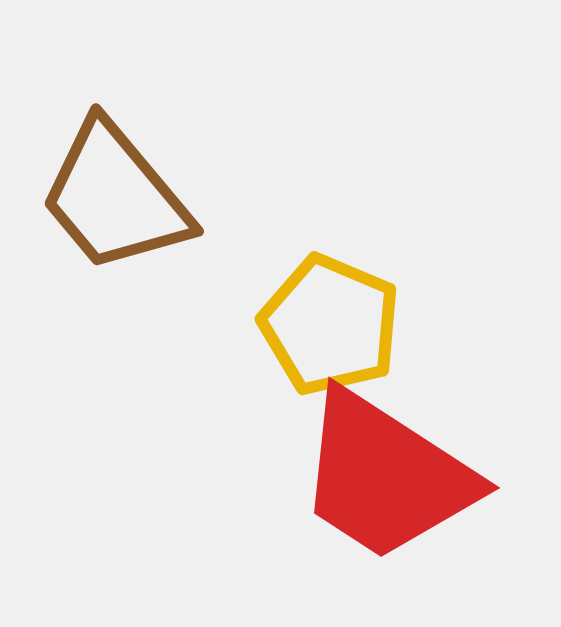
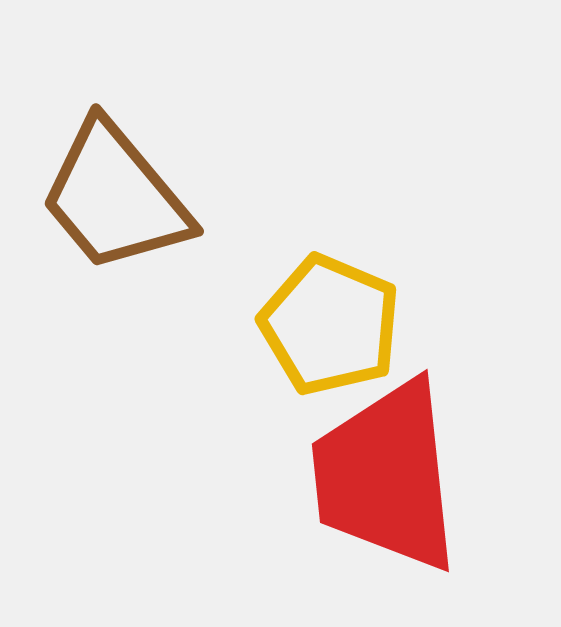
red trapezoid: rotated 51 degrees clockwise
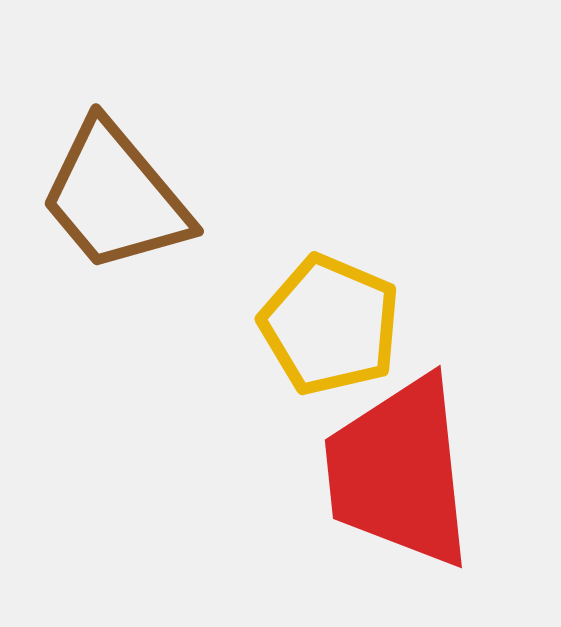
red trapezoid: moved 13 px right, 4 px up
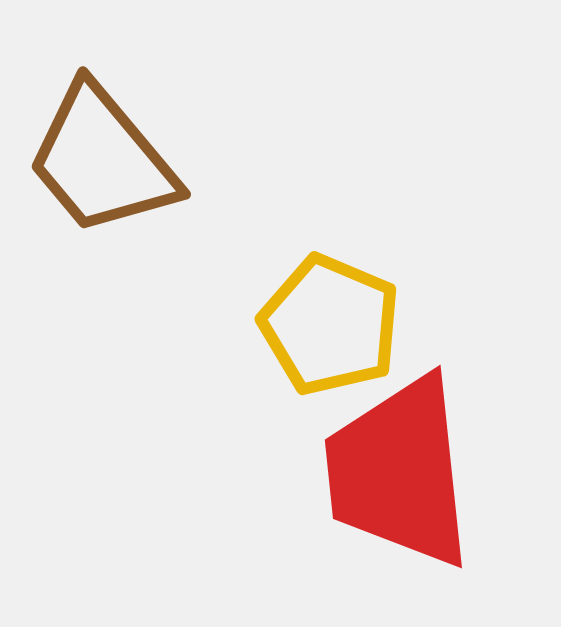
brown trapezoid: moved 13 px left, 37 px up
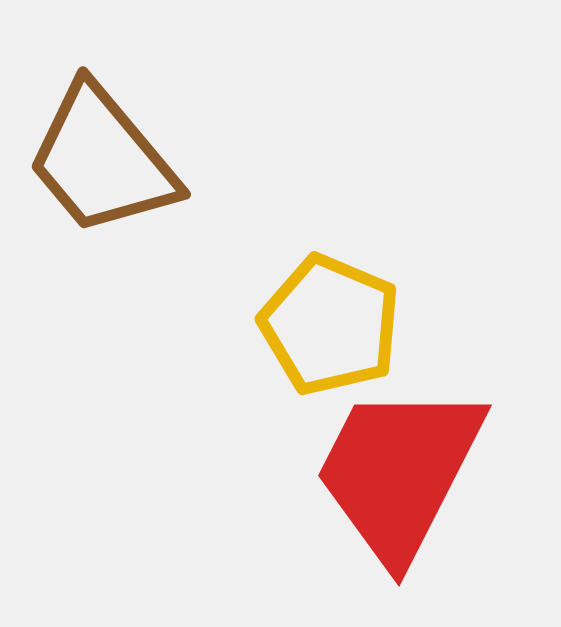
red trapezoid: rotated 33 degrees clockwise
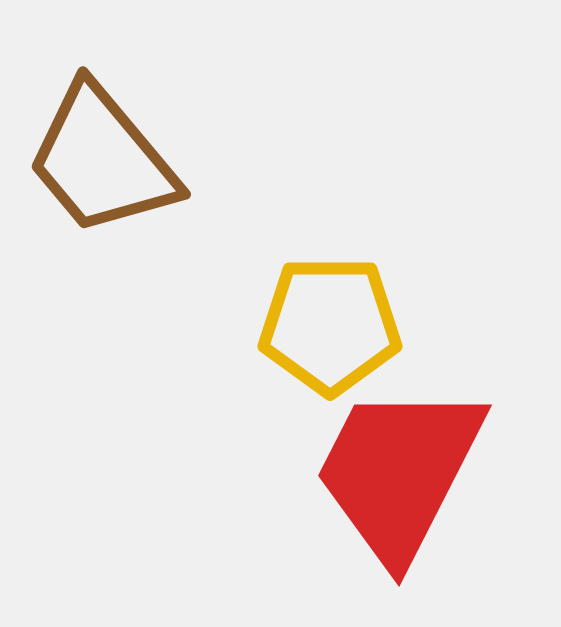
yellow pentagon: rotated 23 degrees counterclockwise
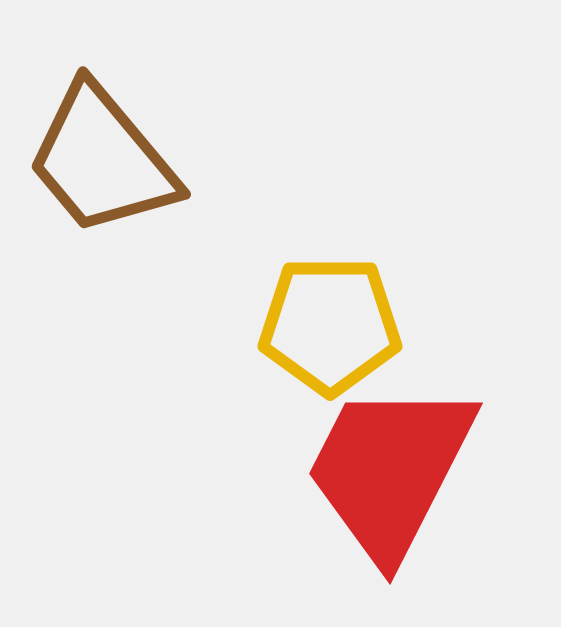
red trapezoid: moved 9 px left, 2 px up
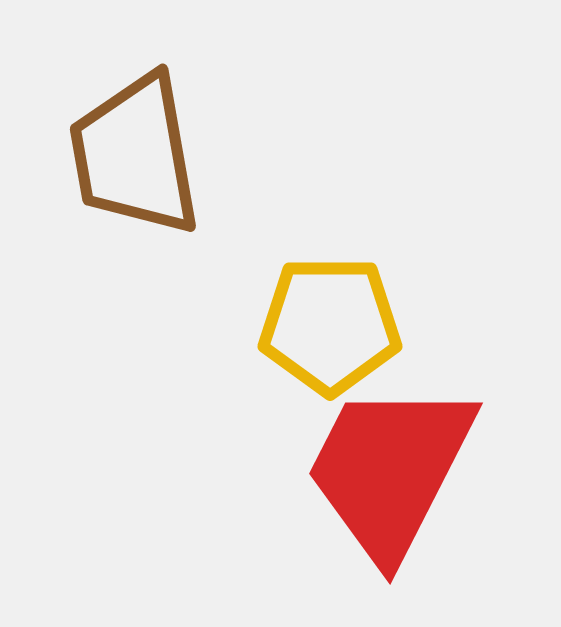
brown trapezoid: moved 33 px right, 5 px up; rotated 30 degrees clockwise
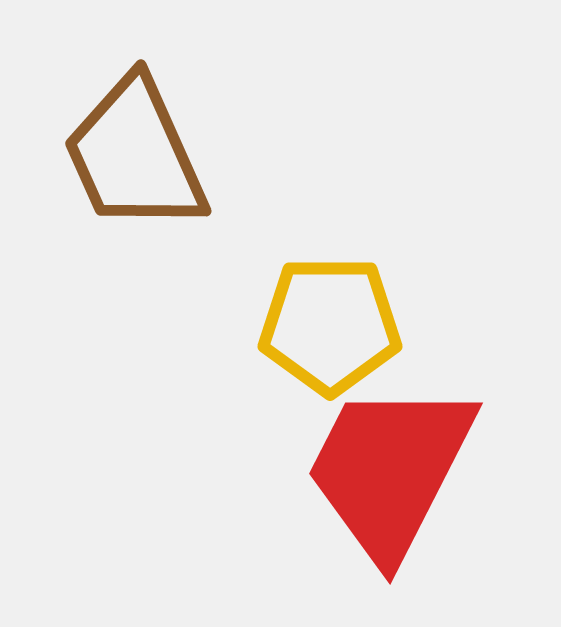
brown trapezoid: rotated 14 degrees counterclockwise
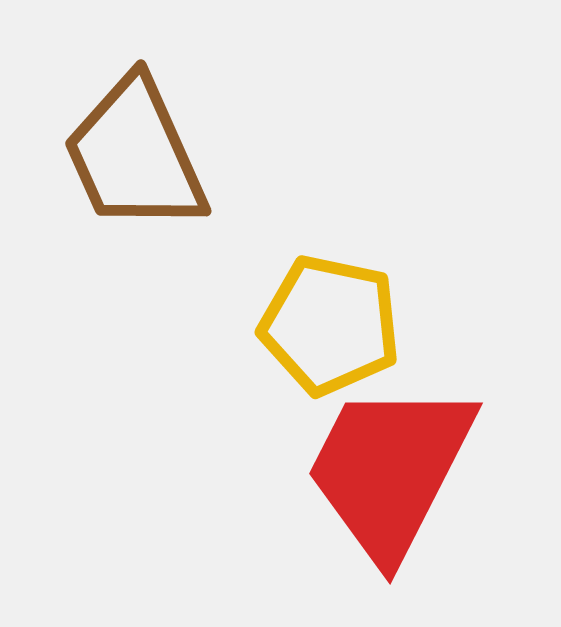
yellow pentagon: rotated 12 degrees clockwise
